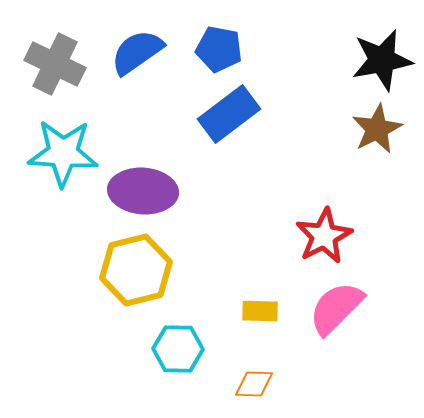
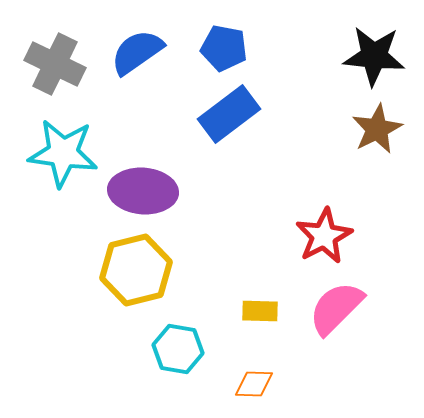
blue pentagon: moved 5 px right, 1 px up
black star: moved 8 px left, 4 px up; rotated 16 degrees clockwise
cyan star: rotated 4 degrees clockwise
cyan hexagon: rotated 9 degrees clockwise
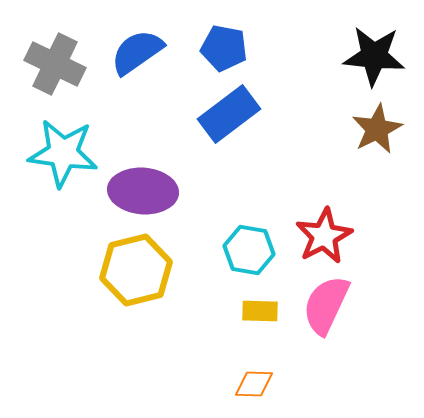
pink semicircle: moved 10 px left, 3 px up; rotated 20 degrees counterclockwise
cyan hexagon: moved 71 px right, 99 px up
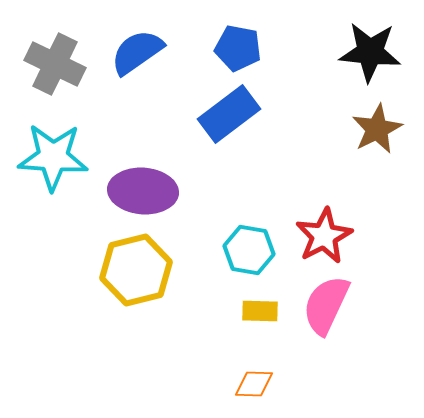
blue pentagon: moved 14 px right
black star: moved 4 px left, 4 px up
cyan star: moved 10 px left, 4 px down; rotated 4 degrees counterclockwise
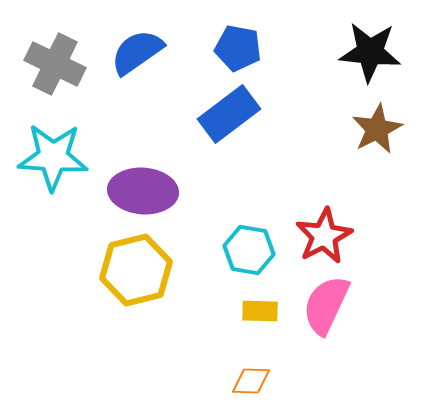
orange diamond: moved 3 px left, 3 px up
